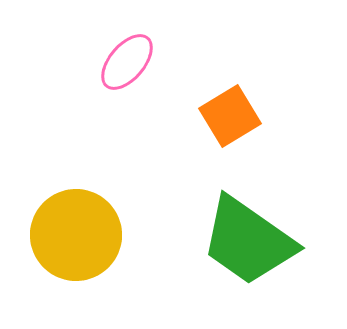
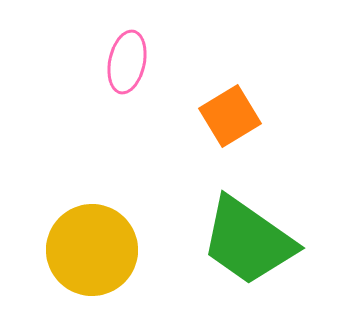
pink ellipse: rotated 28 degrees counterclockwise
yellow circle: moved 16 px right, 15 px down
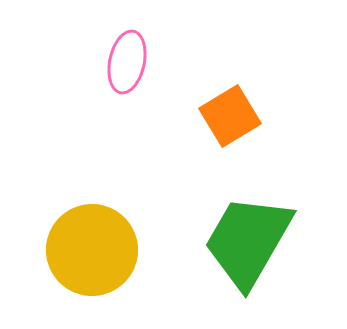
green trapezoid: rotated 85 degrees clockwise
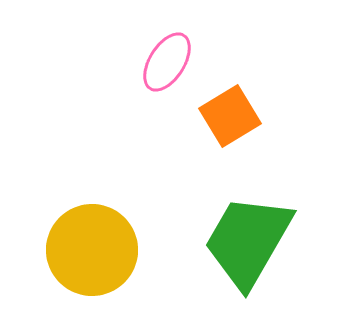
pink ellipse: moved 40 px right; rotated 20 degrees clockwise
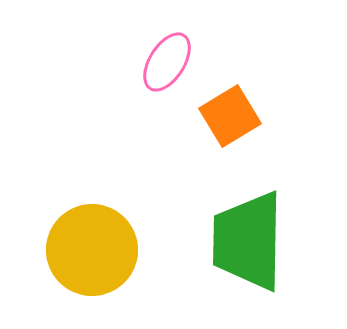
green trapezoid: rotated 29 degrees counterclockwise
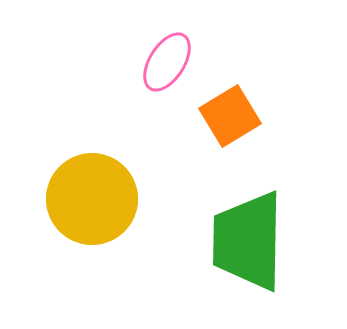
yellow circle: moved 51 px up
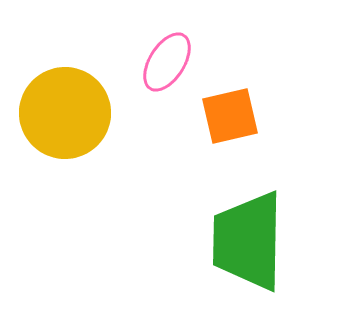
orange square: rotated 18 degrees clockwise
yellow circle: moved 27 px left, 86 px up
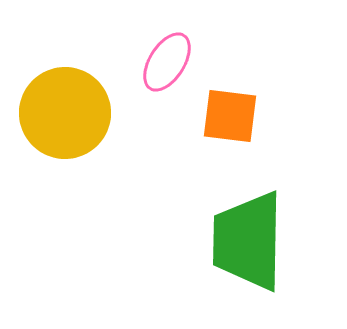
orange square: rotated 20 degrees clockwise
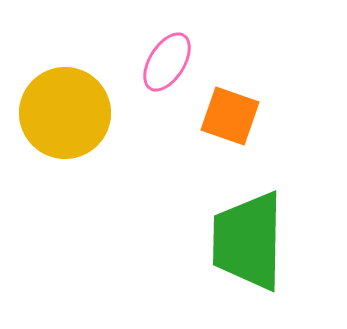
orange square: rotated 12 degrees clockwise
